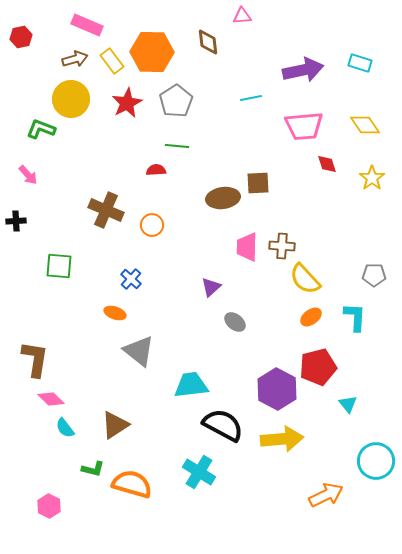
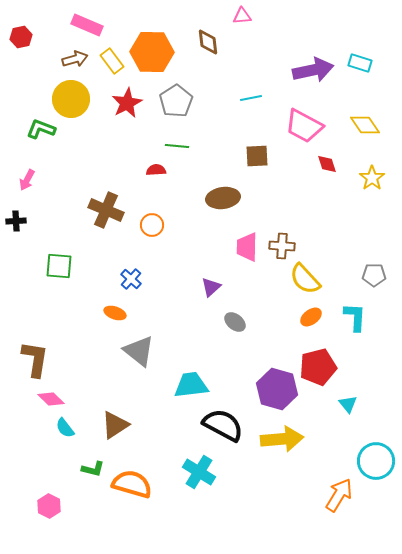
purple arrow at (303, 70): moved 10 px right
pink trapezoid at (304, 126): rotated 33 degrees clockwise
pink arrow at (28, 175): moved 1 px left, 5 px down; rotated 70 degrees clockwise
brown square at (258, 183): moved 1 px left, 27 px up
purple hexagon at (277, 389): rotated 12 degrees counterclockwise
orange arrow at (326, 495): moved 13 px right; rotated 32 degrees counterclockwise
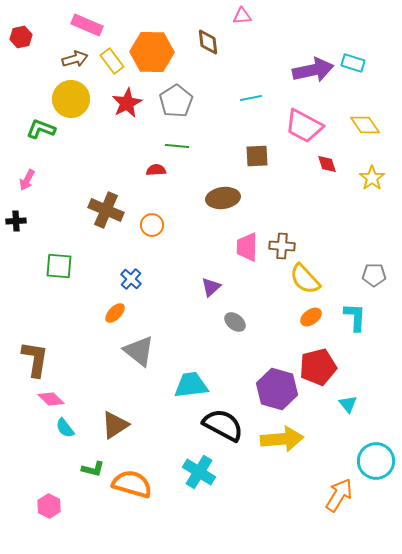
cyan rectangle at (360, 63): moved 7 px left
orange ellipse at (115, 313): rotated 65 degrees counterclockwise
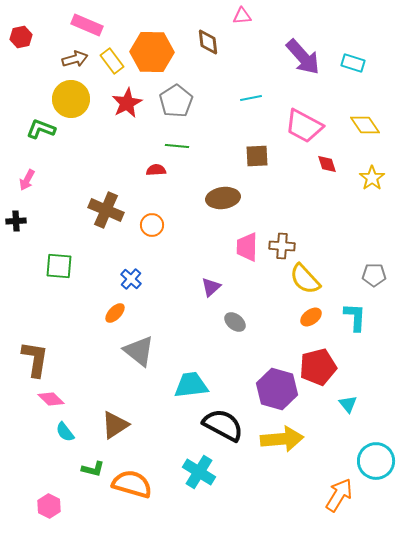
purple arrow at (313, 70): moved 10 px left, 13 px up; rotated 60 degrees clockwise
cyan semicircle at (65, 428): moved 4 px down
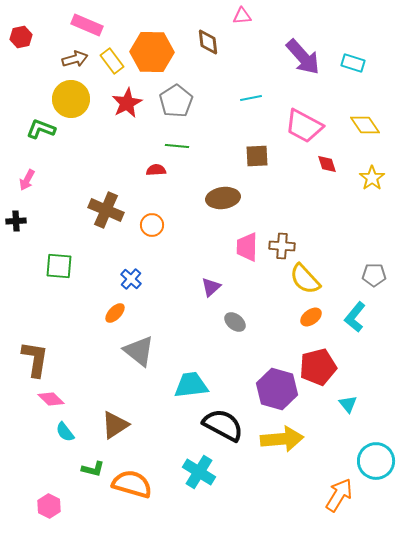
cyan L-shape at (355, 317): rotated 144 degrees counterclockwise
